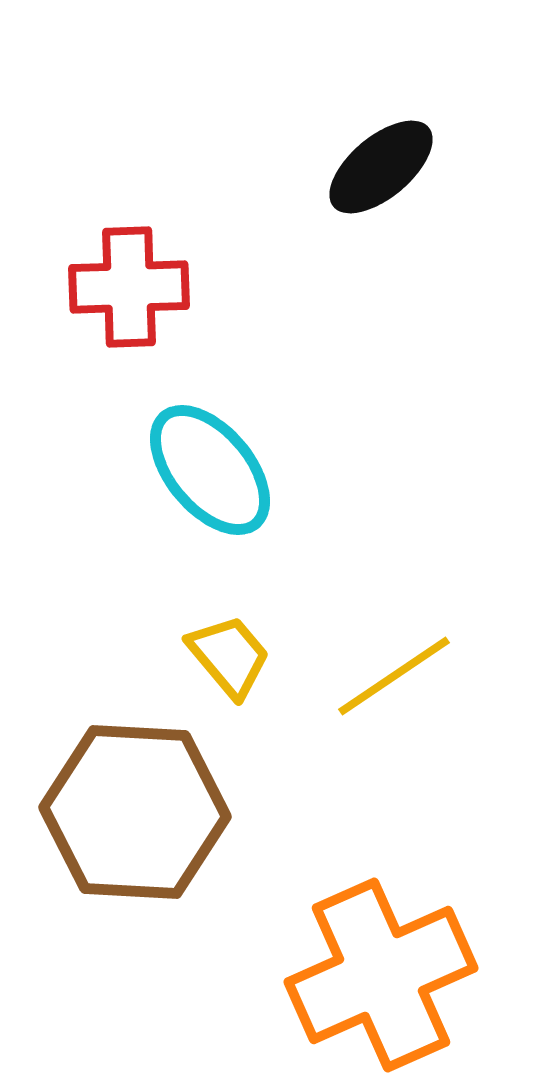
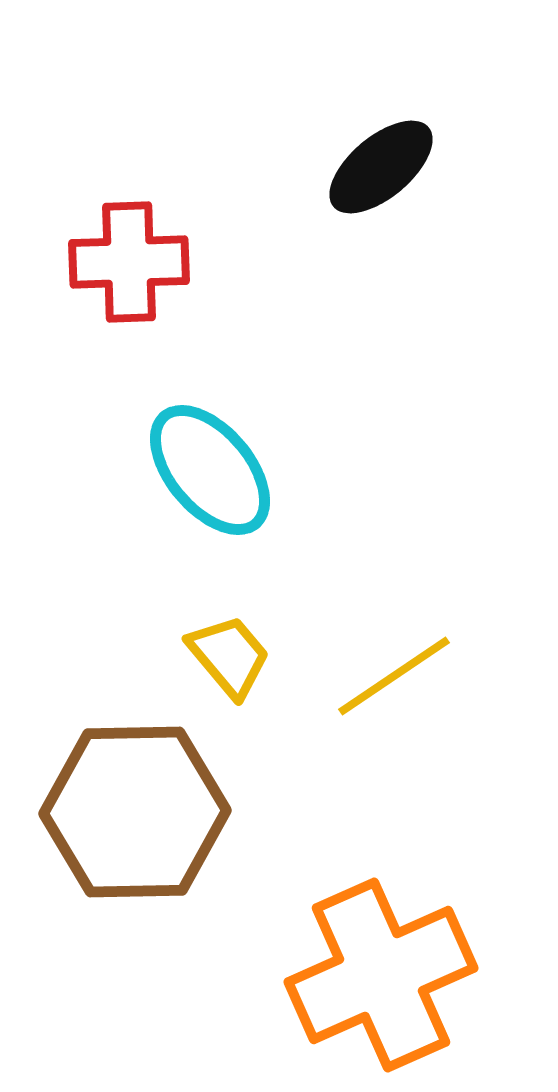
red cross: moved 25 px up
brown hexagon: rotated 4 degrees counterclockwise
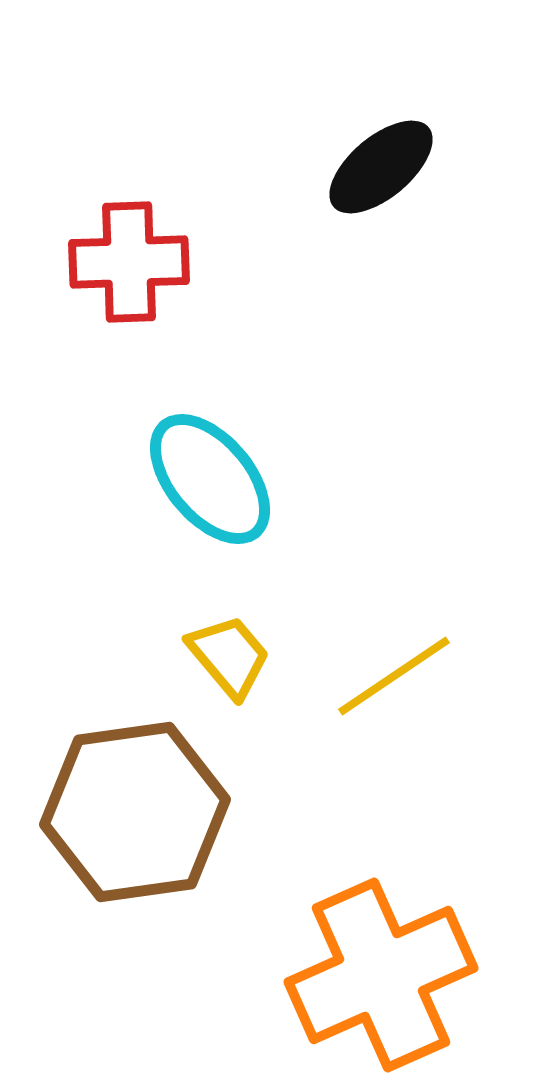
cyan ellipse: moved 9 px down
brown hexagon: rotated 7 degrees counterclockwise
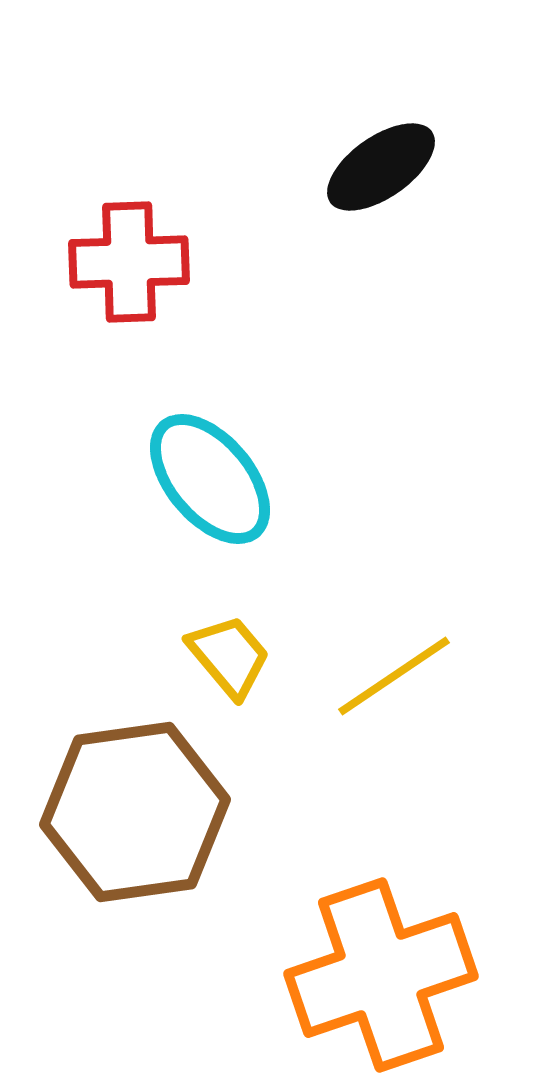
black ellipse: rotated 5 degrees clockwise
orange cross: rotated 5 degrees clockwise
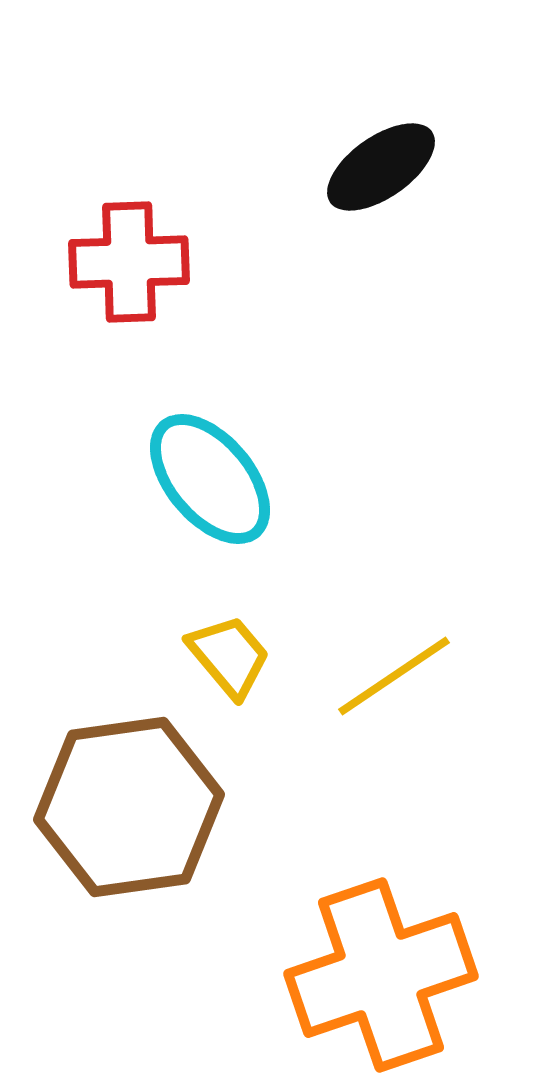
brown hexagon: moved 6 px left, 5 px up
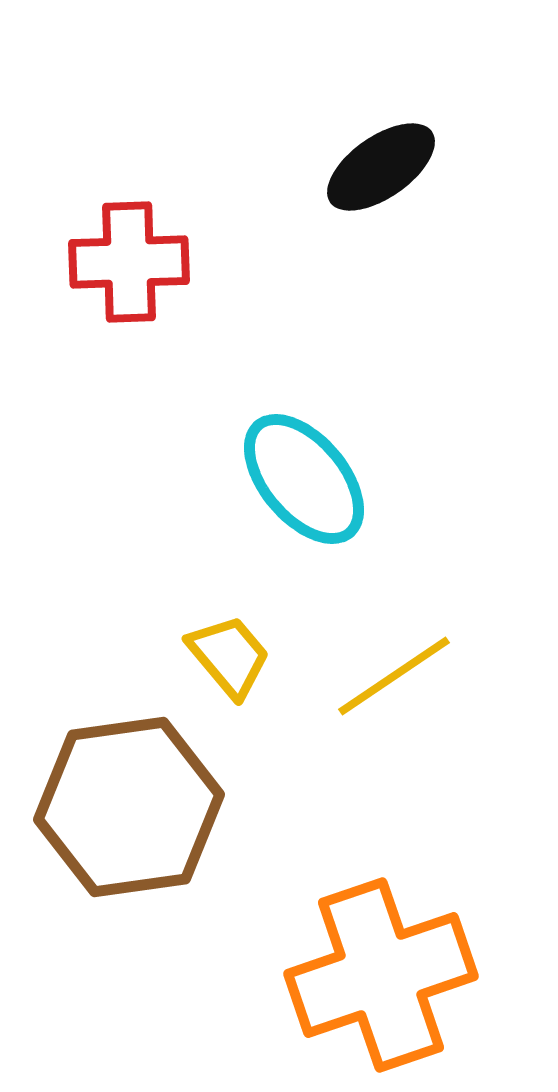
cyan ellipse: moved 94 px right
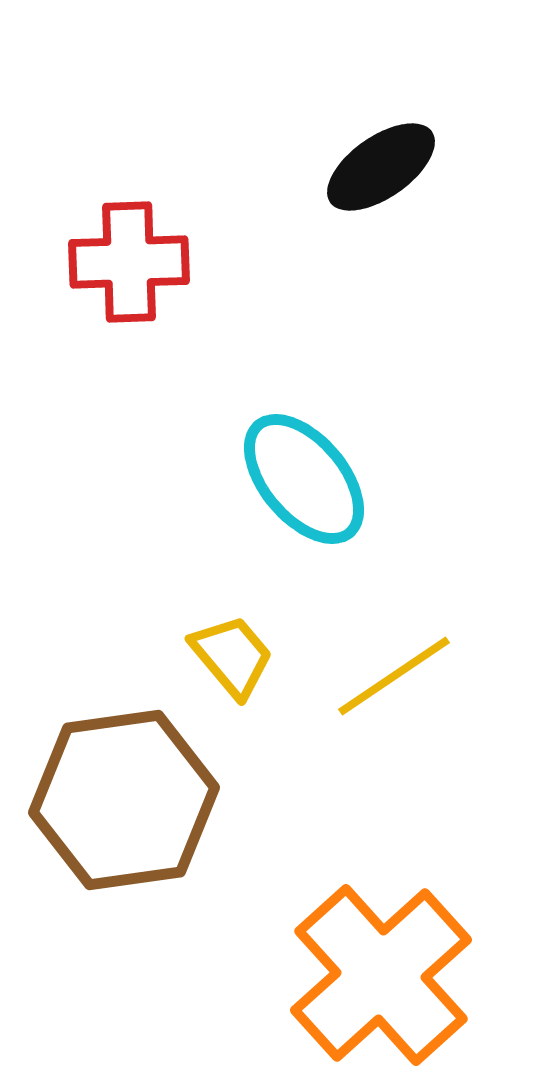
yellow trapezoid: moved 3 px right
brown hexagon: moved 5 px left, 7 px up
orange cross: rotated 23 degrees counterclockwise
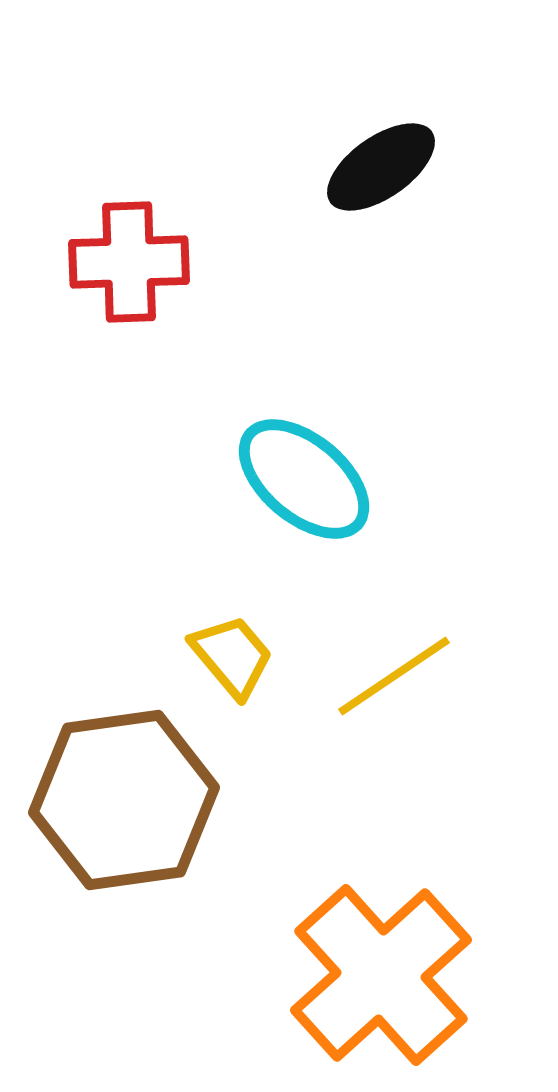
cyan ellipse: rotated 10 degrees counterclockwise
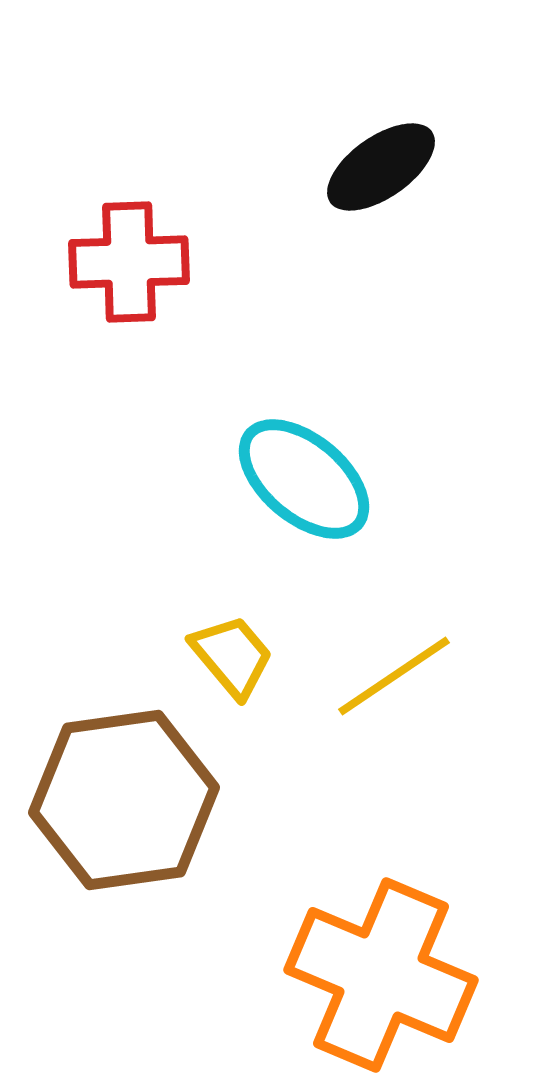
orange cross: rotated 25 degrees counterclockwise
